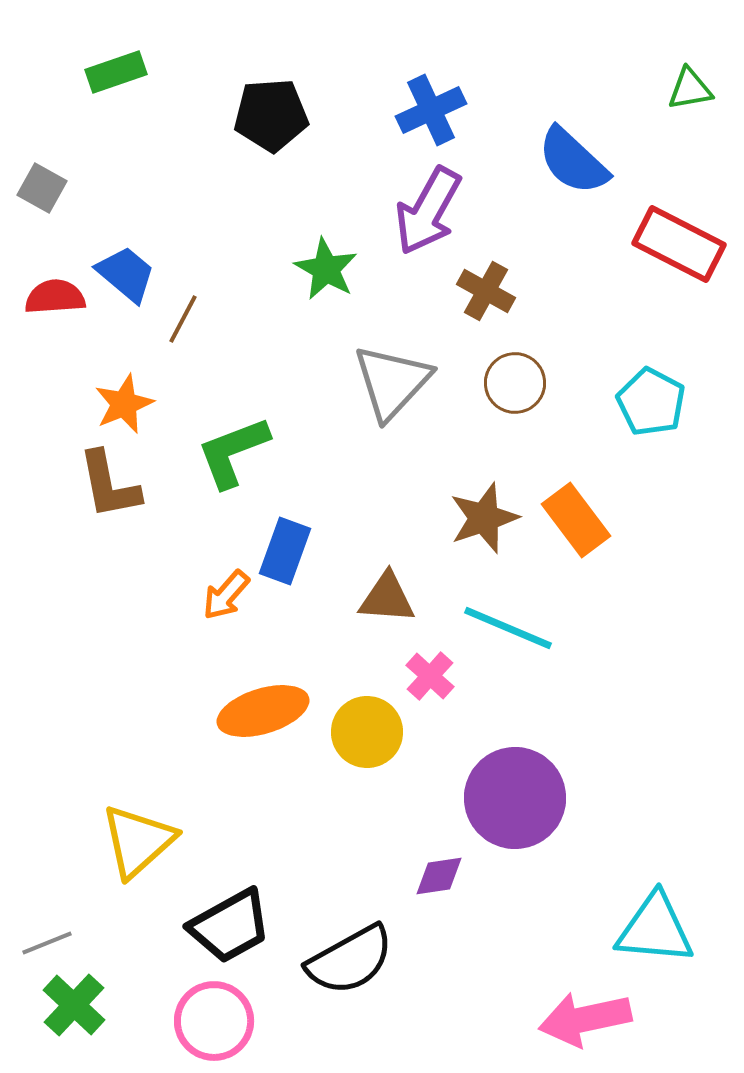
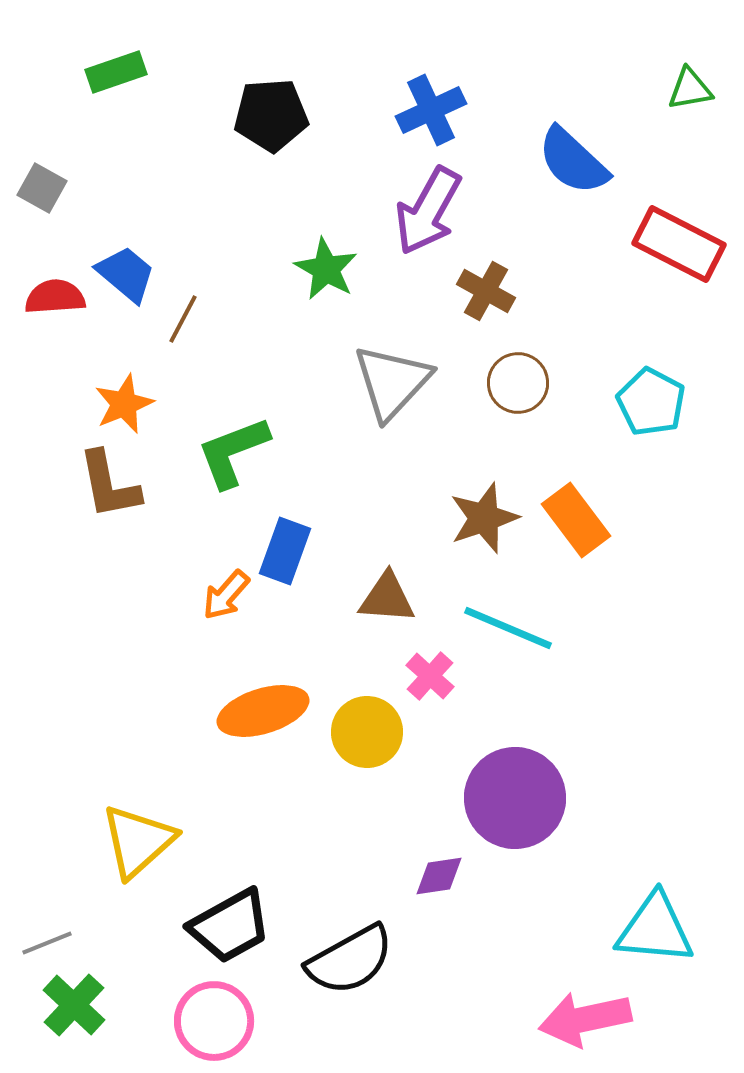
brown circle: moved 3 px right
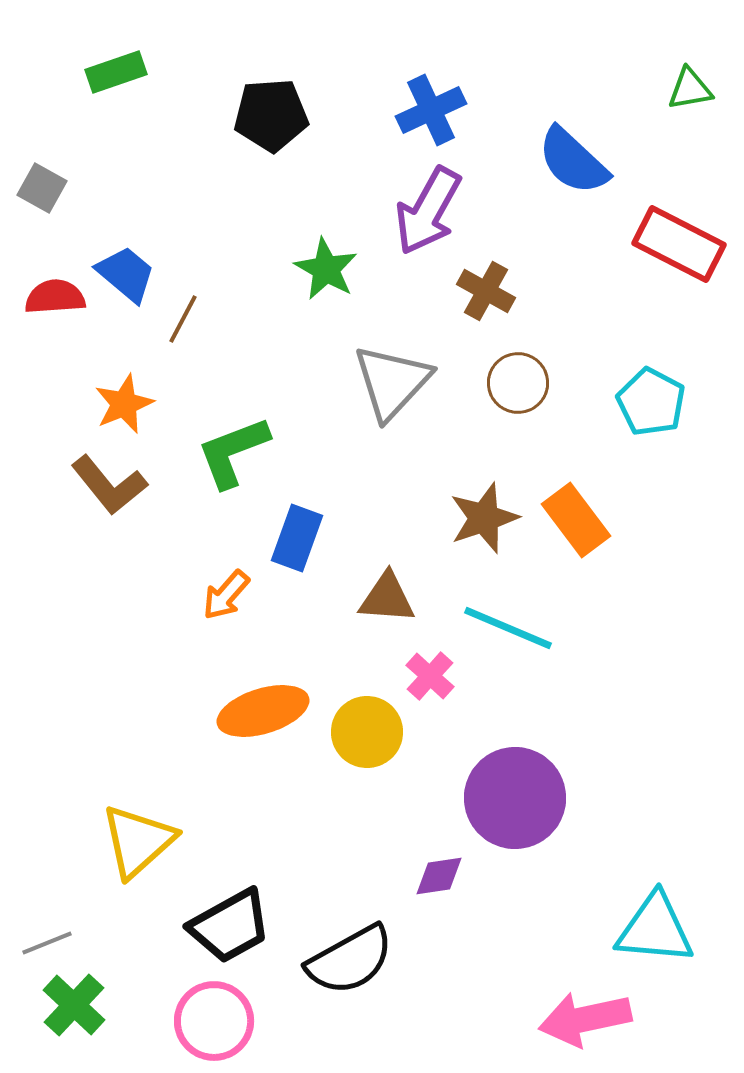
brown L-shape: rotated 28 degrees counterclockwise
blue rectangle: moved 12 px right, 13 px up
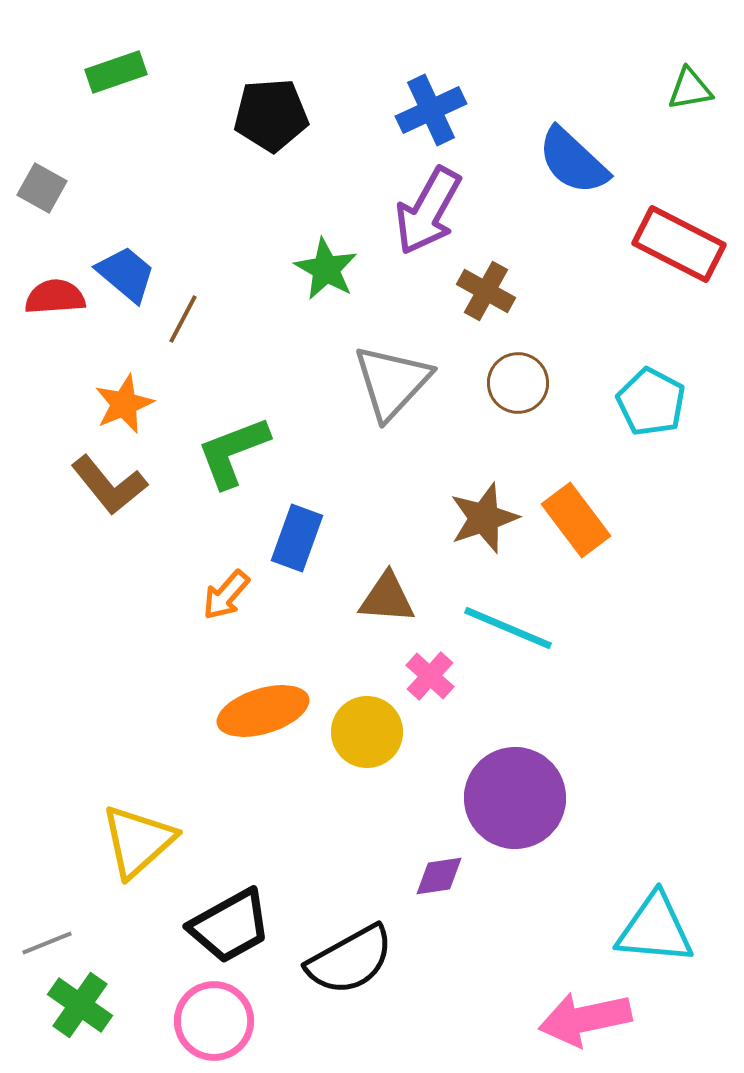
green cross: moved 6 px right; rotated 8 degrees counterclockwise
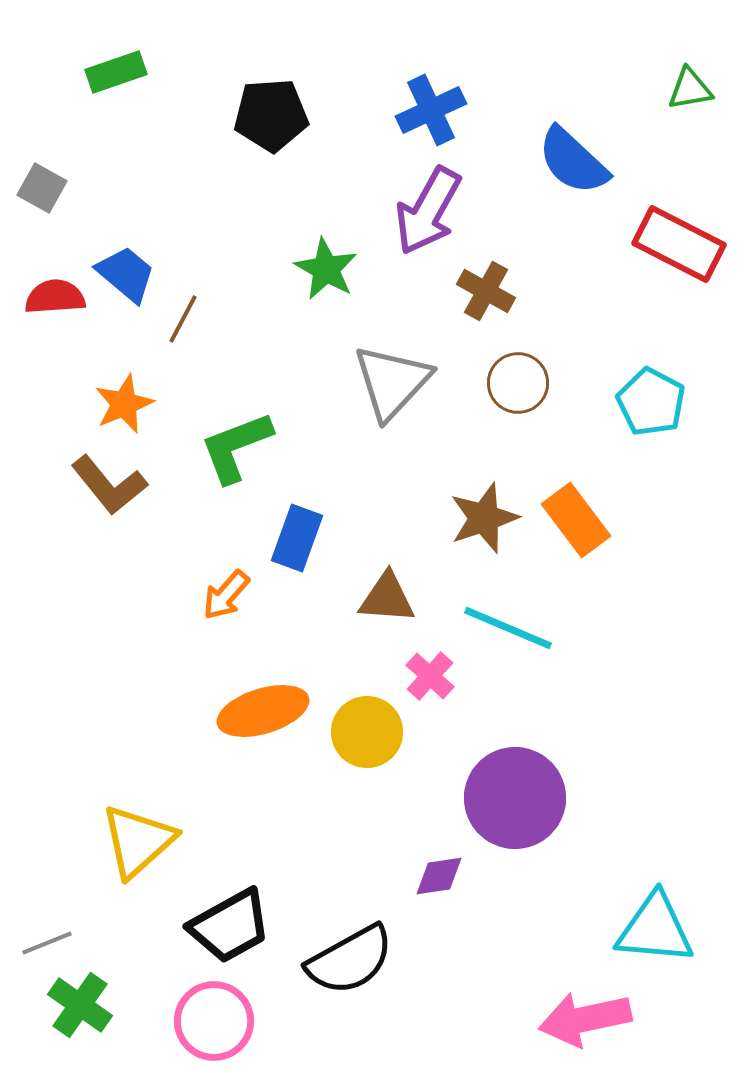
green L-shape: moved 3 px right, 5 px up
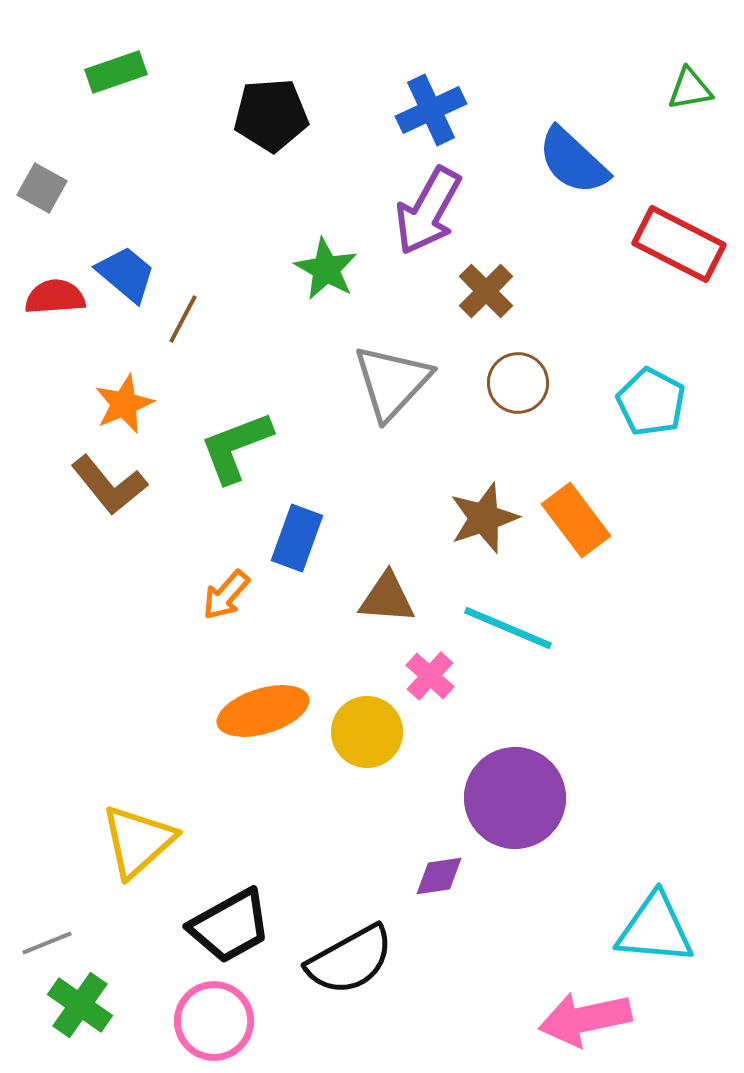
brown cross: rotated 16 degrees clockwise
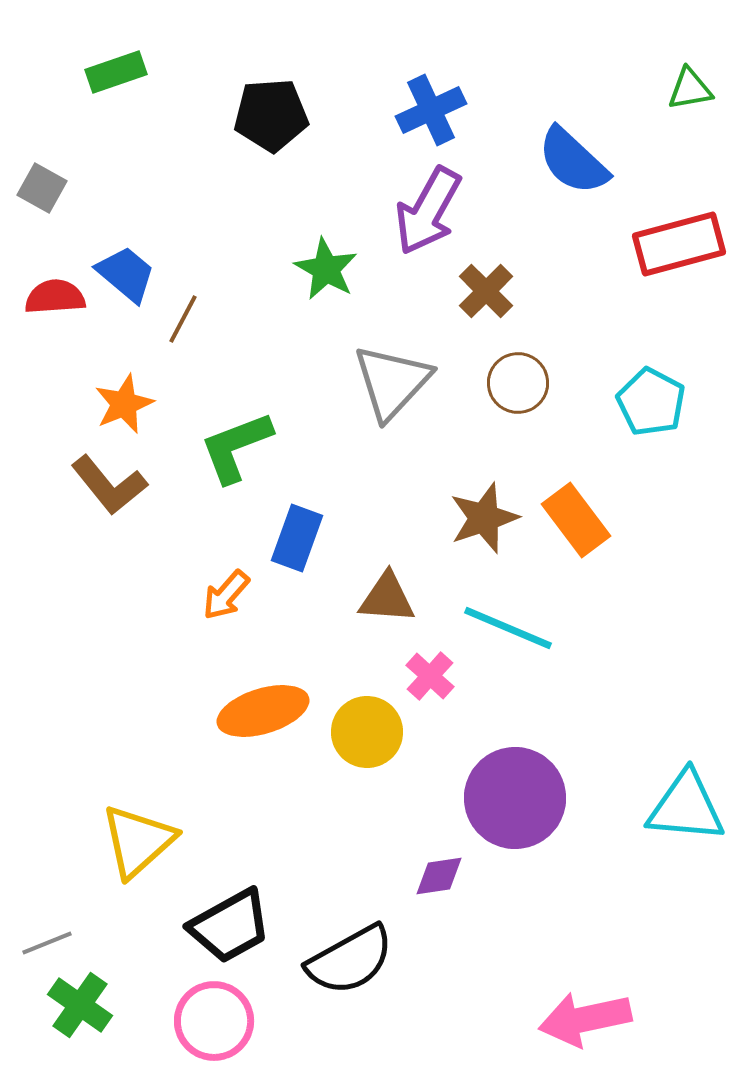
red rectangle: rotated 42 degrees counterclockwise
cyan triangle: moved 31 px right, 122 px up
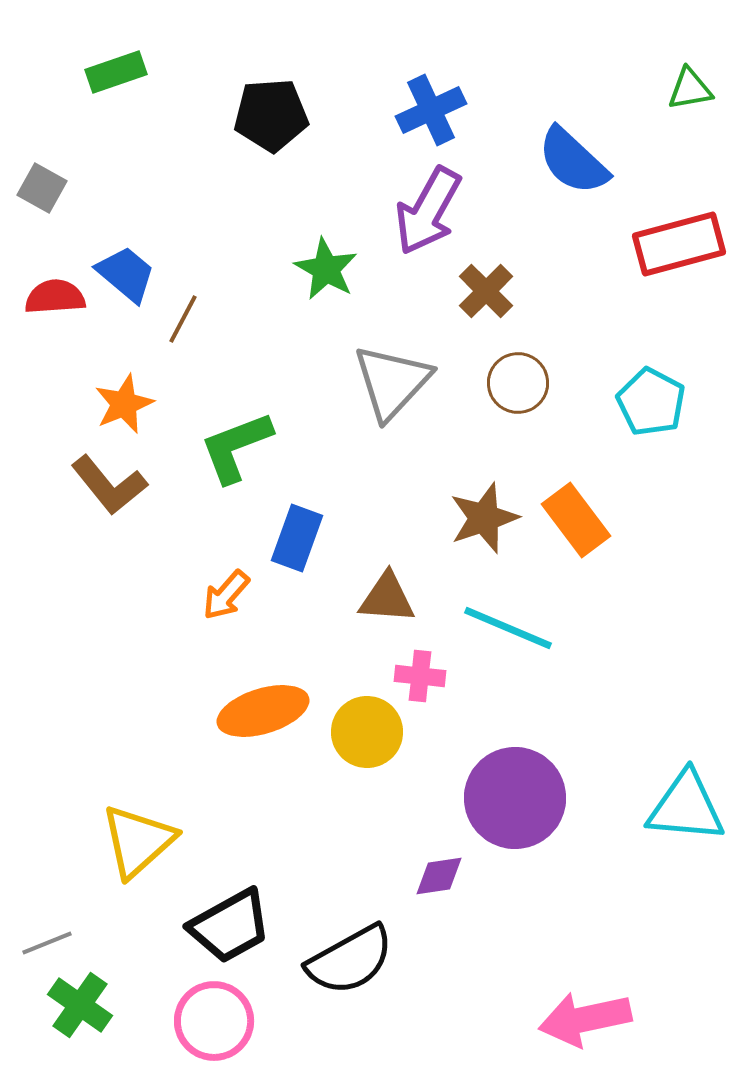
pink cross: moved 10 px left; rotated 36 degrees counterclockwise
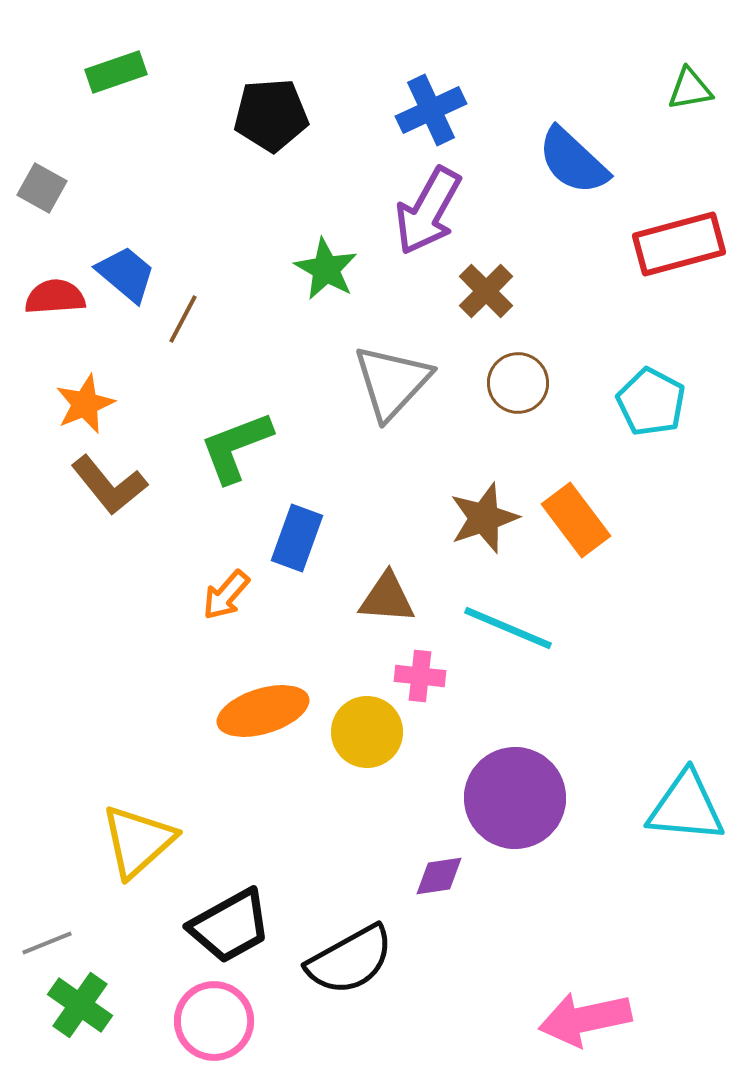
orange star: moved 39 px left
